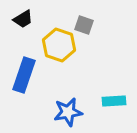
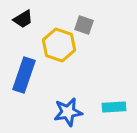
cyan rectangle: moved 6 px down
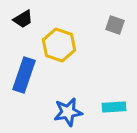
gray square: moved 31 px right
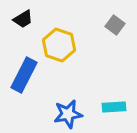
gray square: rotated 18 degrees clockwise
blue rectangle: rotated 8 degrees clockwise
blue star: moved 2 px down
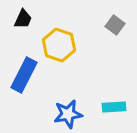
black trapezoid: rotated 35 degrees counterclockwise
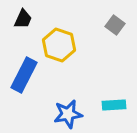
cyan rectangle: moved 2 px up
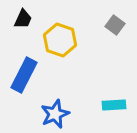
yellow hexagon: moved 1 px right, 5 px up
blue star: moved 13 px left; rotated 12 degrees counterclockwise
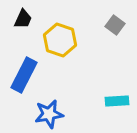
cyan rectangle: moved 3 px right, 4 px up
blue star: moved 6 px left; rotated 12 degrees clockwise
